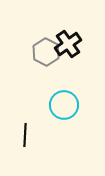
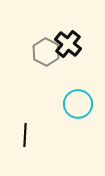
black cross: rotated 16 degrees counterclockwise
cyan circle: moved 14 px right, 1 px up
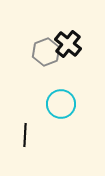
gray hexagon: rotated 12 degrees clockwise
cyan circle: moved 17 px left
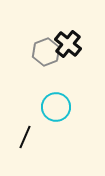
cyan circle: moved 5 px left, 3 px down
black line: moved 2 px down; rotated 20 degrees clockwise
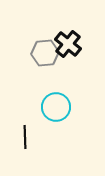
gray hexagon: moved 1 px left, 1 px down; rotated 16 degrees clockwise
black line: rotated 25 degrees counterclockwise
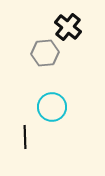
black cross: moved 17 px up
cyan circle: moved 4 px left
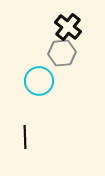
gray hexagon: moved 17 px right
cyan circle: moved 13 px left, 26 px up
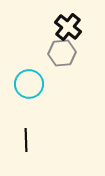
cyan circle: moved 10 px left, 3 px down
black line: moved 1 px right, 3 px down
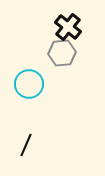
black line: moved 5 px down; rotated 25 degrees clockwise
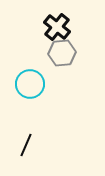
black cross: moved 11 px left
cyan circle: moved 1 px right
